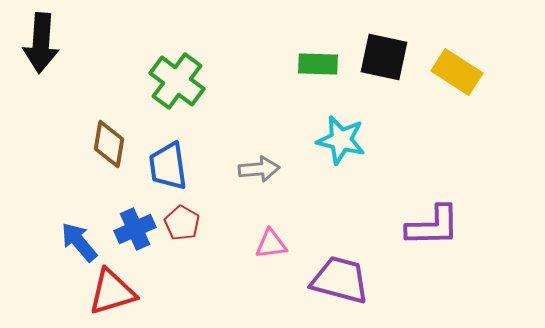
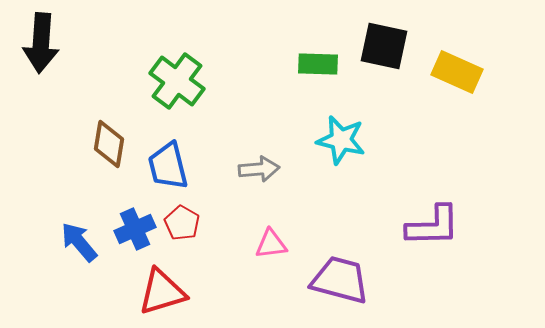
black square: moved 11 px up
yellow rectangle: rotated 9 degrees counterclockwise
blue trapezoid: rotated 6 degrees counterclockwise
red triangle: moved 50 px right
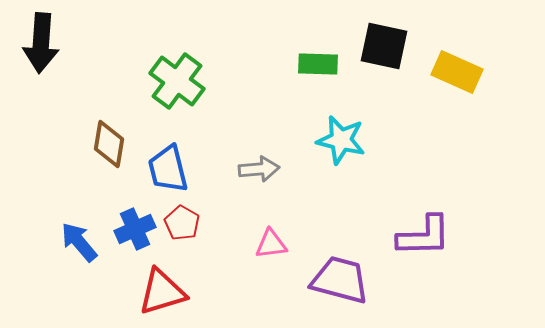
blue trapezoid: moved 3 px down
purple L-shape: moved 9 px left, 10 px down
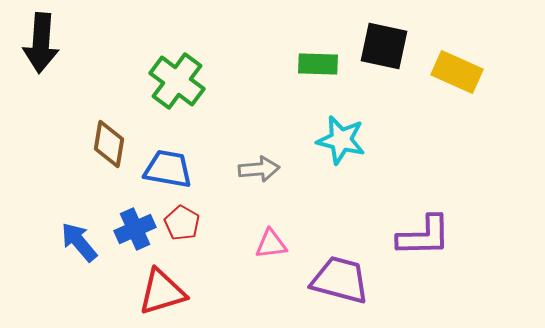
blue trapezoid: rotated 114 degrees clockwise
